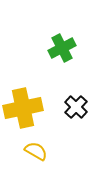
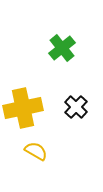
green cross: rotated 12 degrees counterclockwise
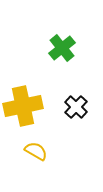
yellow cross: moved 2 px up
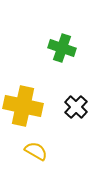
green cross: rotated 32 degrees counterclockwise
yellow cross: rotated 24 degrees clockwise
